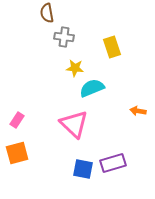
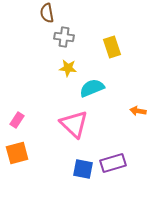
yellow star: moved 7 px left
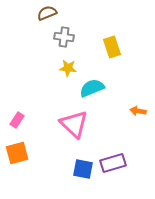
brown semicircle: rotated 78 degrees clockwise
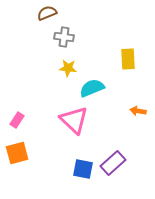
yellow rectangle: moved 16 px right, 12 px down; rotated 15 degrees clockwise
pink triangle: moved 4 px up
purple rectangle: rotated 25 degrees counterclockwise
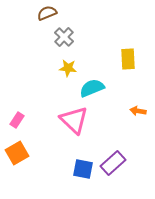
gray cross: rotated 36 degrees clockwise
orange square: rotated 15 degrees counterclockwise
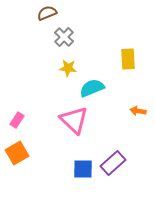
blue square: rotated 10 degrees counterclockwise
